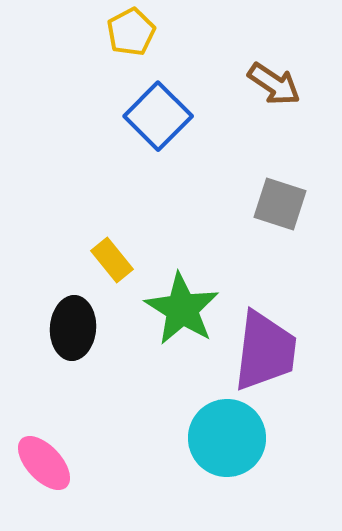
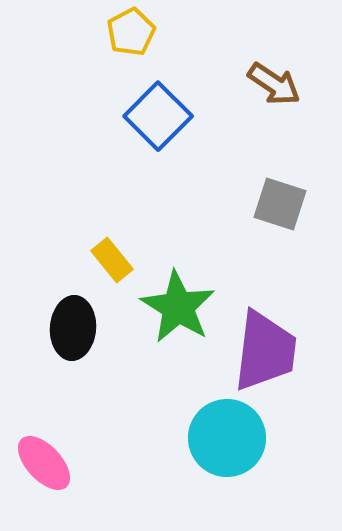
green star: moved 4 px left, 2 px up
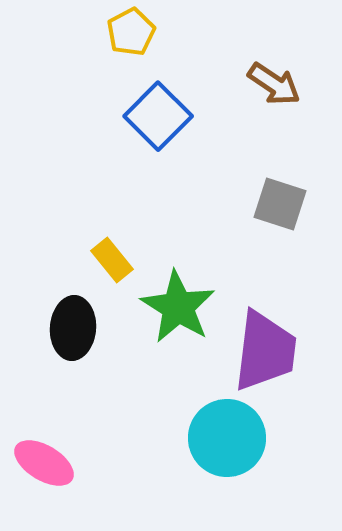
pink ellipse: rotated 16 degrees counterclockwise
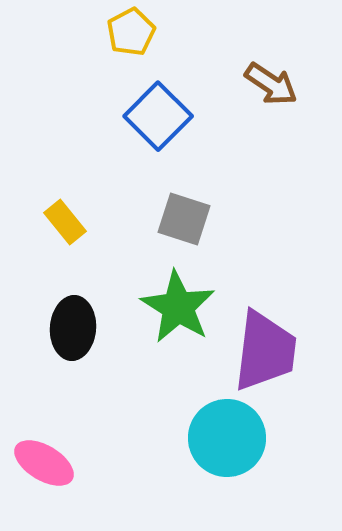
brown arrow: moved 3 px left
gray square: moved 96 px left, 15 px down
yellow rectangle: moved 47 px left, 38 px up
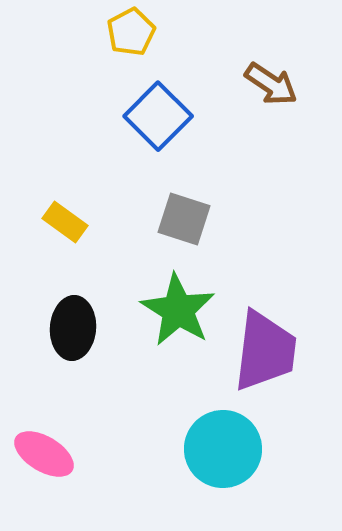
yellow rectangle: rotated 15 degrees counterclockwise
green star: moved 3 px down
cyan circle: moved 4 px left, 11 px down
pink ellipse: moved 9 px up
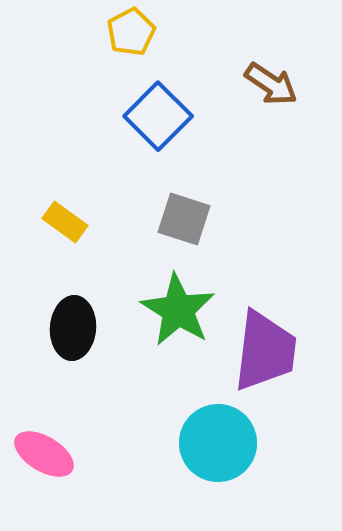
cyan circle: moved 5 px left, 6 px up
